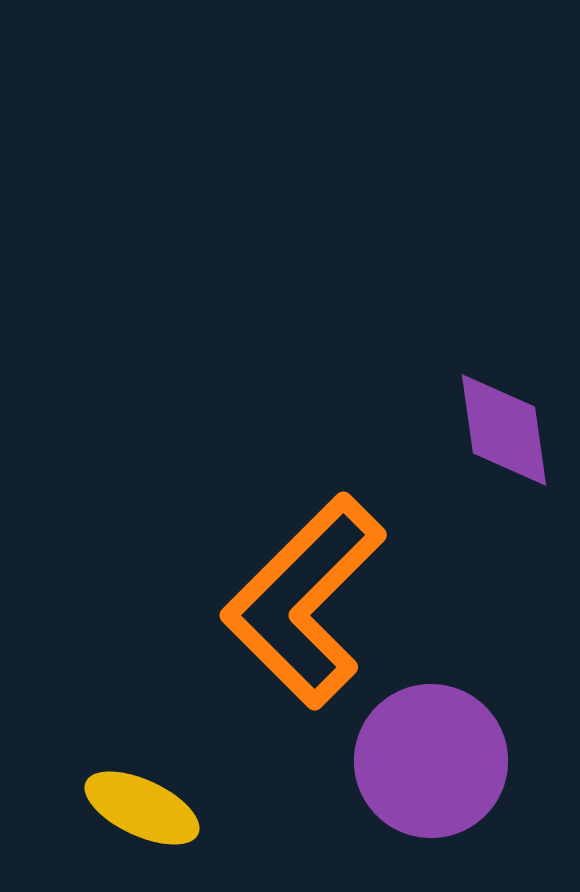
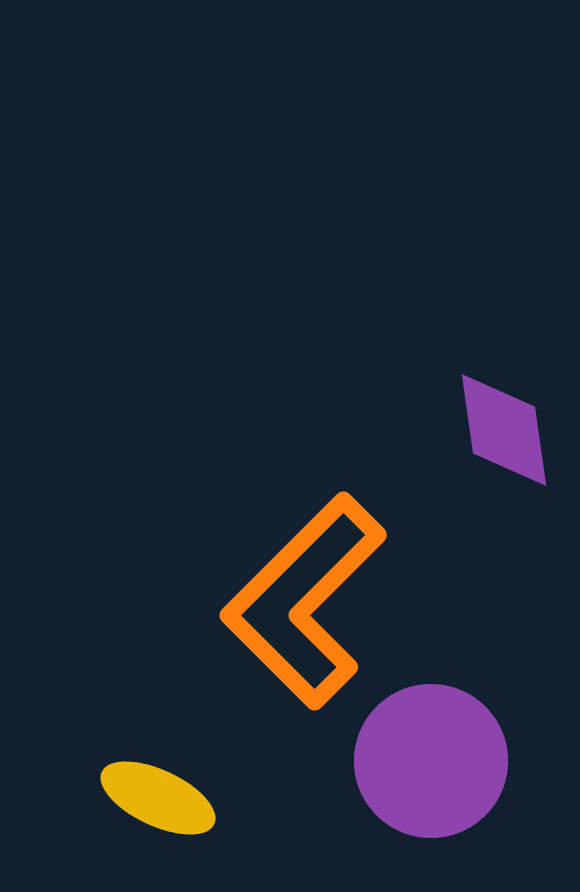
yellow ellipse: moved 16 px right, 10 px up
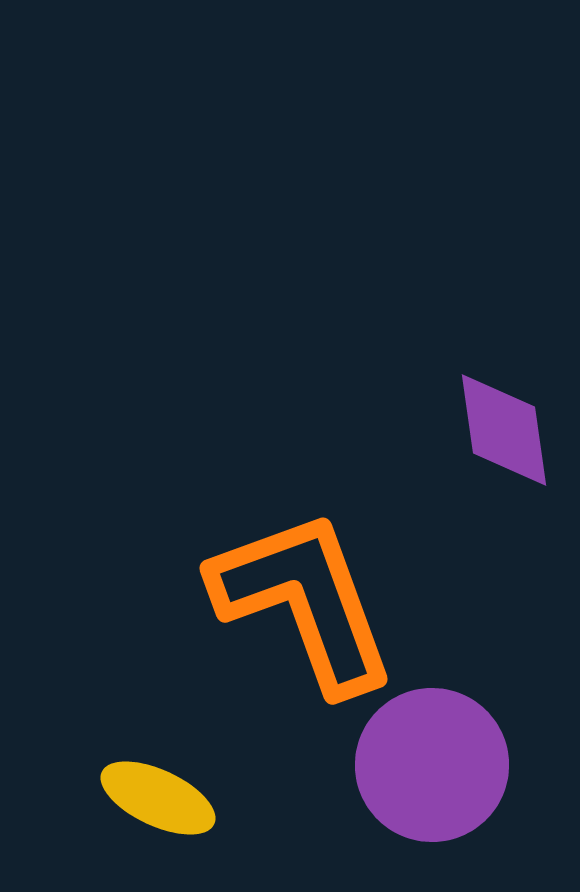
orange L-shape: rotated 115 degrees clockwise
purple circle: moved 1 px right, 4 px down
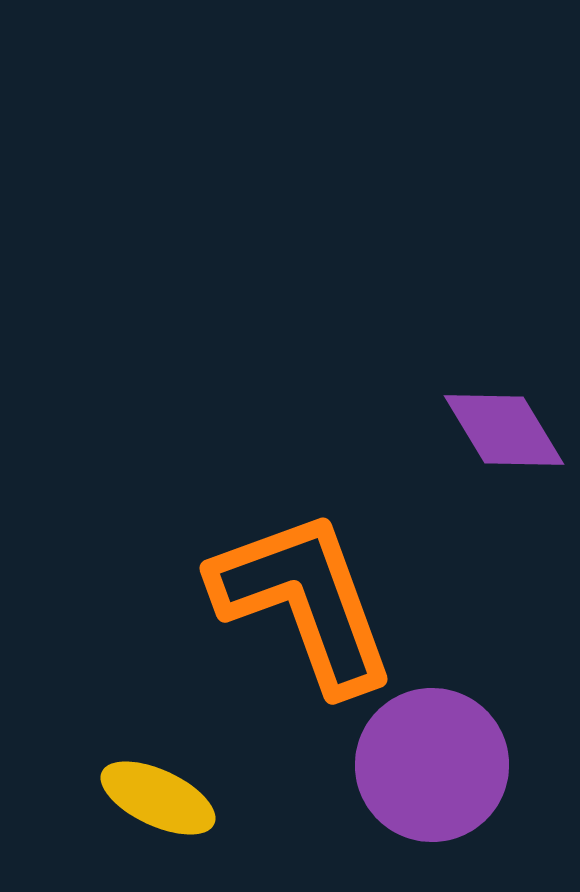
purple diamond: rotated 23 degrees counterclockwise
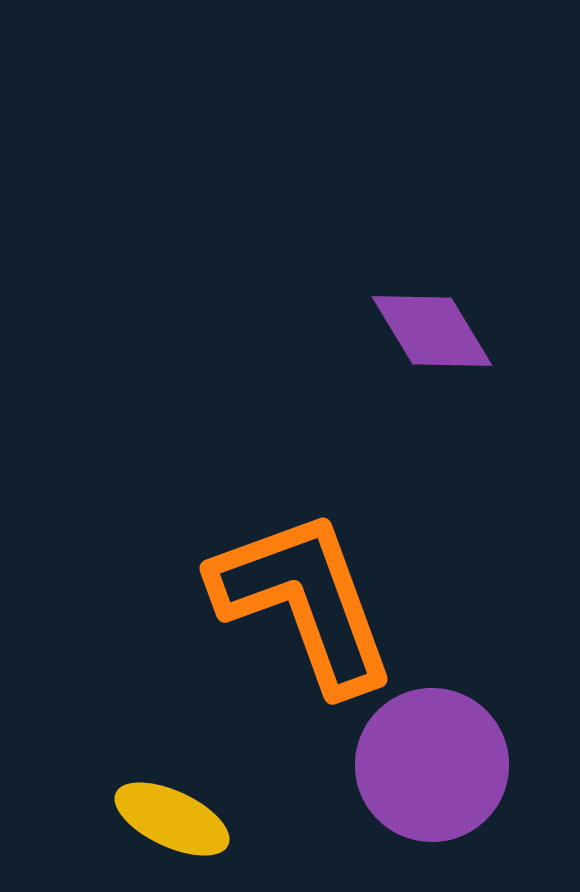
purple diamond: moved 72 px left, 99 px up
yellow ellipse: moved 14 px right, 21 px down
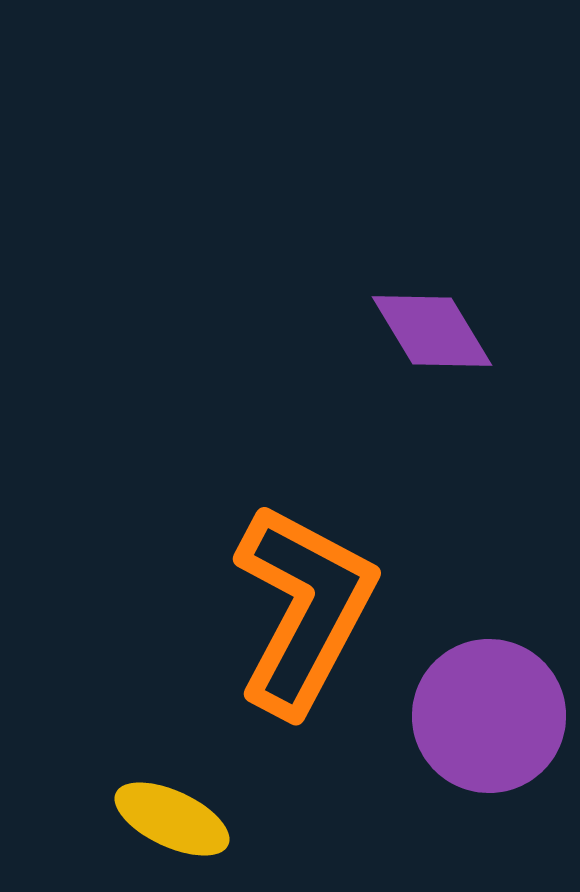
orange L-shape: moved 8 px down; rotated 48 degrees clockwise
purple circle: moved 57 px right, 49 px up
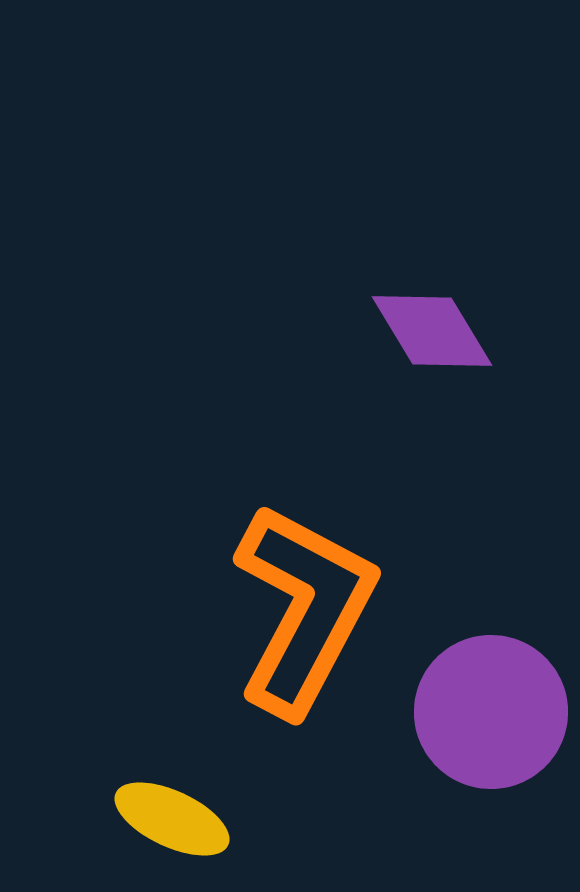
purple circle: moved 2 px right, 4 px up
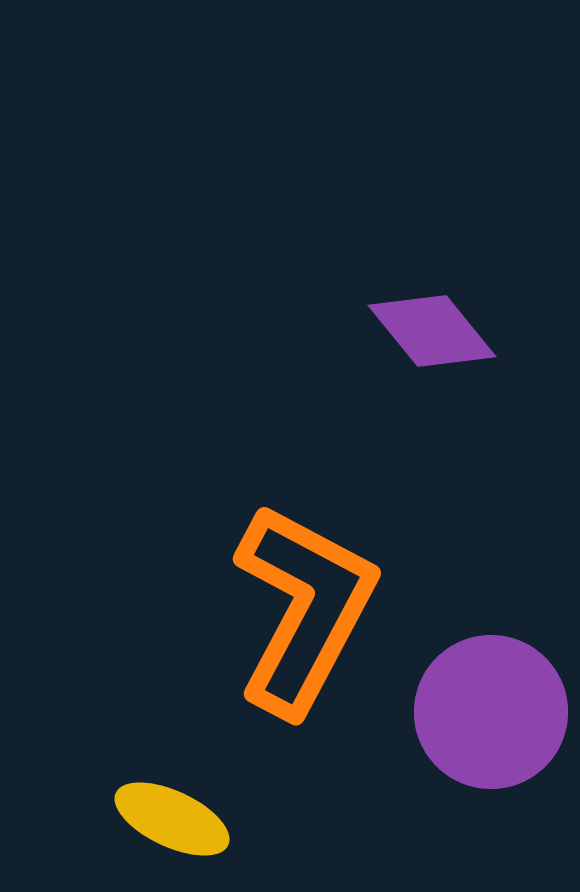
purple diamond: rotated 8 degrees counterclockwise
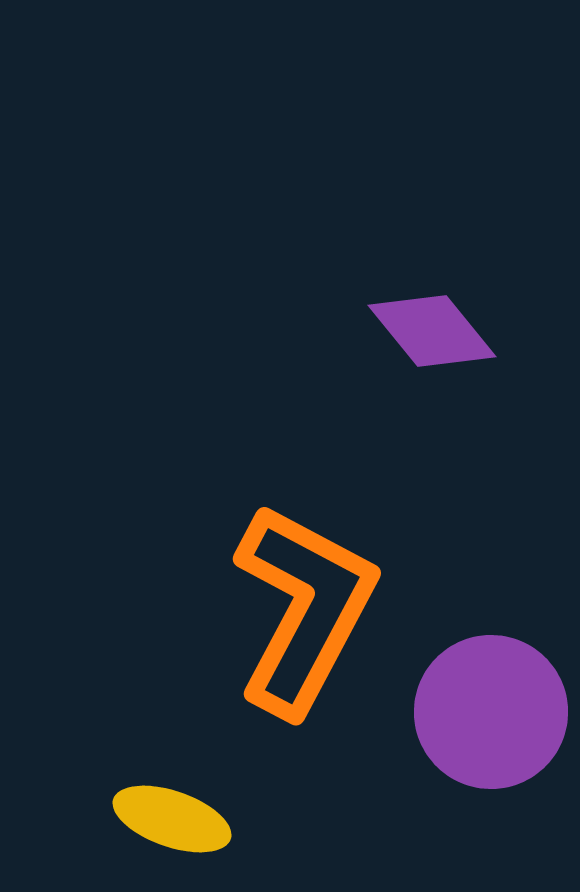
yellow ellipse: rotated 6 degrees counterclockwise
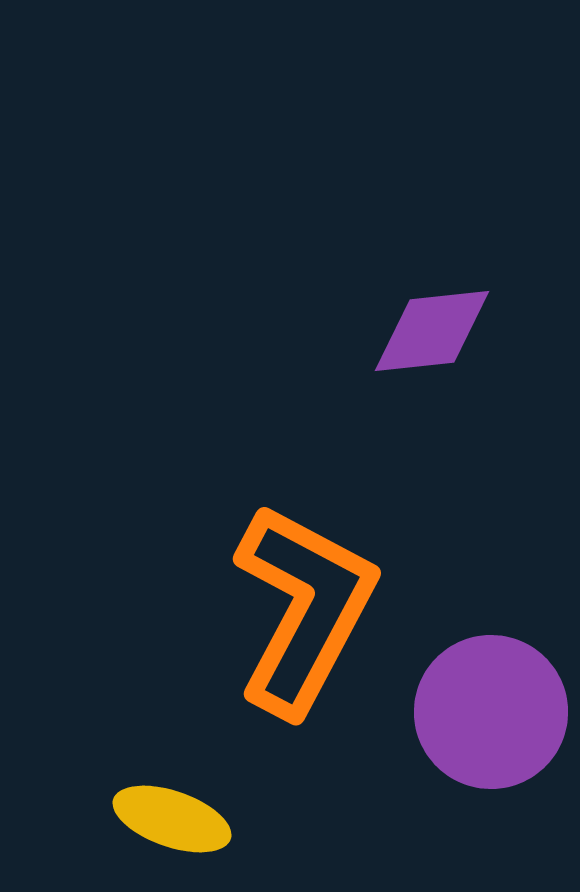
purple diamond: rotated 57 degrees counterclockwise
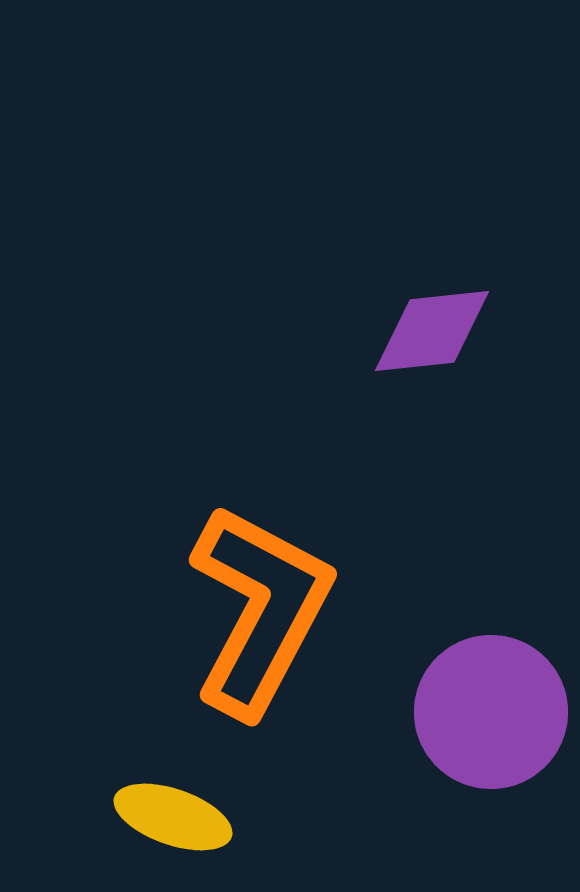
orange L-shape: moved 44 px left, 1 px down
yellow ellipse: moved 1 px right, 2 px up
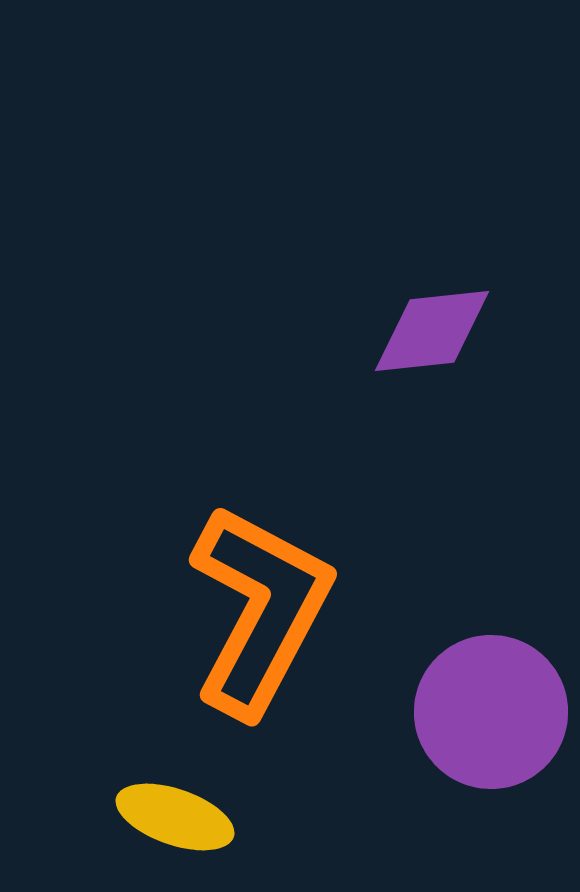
yellow ellipse: moved 2 px right
